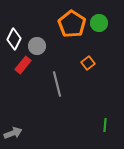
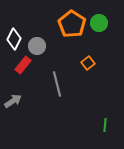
gray arrow: moved 32 px up; rotated 12 degrees counterclockwise
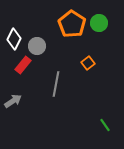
gray line: moved 1 px left; rotated 25 degrees clockwise
green line: rotated 40 degrees counterclockwise
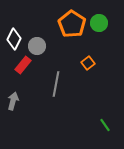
gray arrow: rotated 42 degrees counterclockwise
